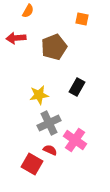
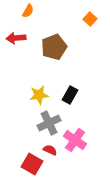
orange square: moved 8 px right; rotated 32 degrees clockwise
black rectangle: moved 7 px left, 8 px down
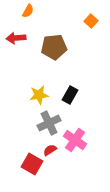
orange square: moved 1 px right, 2 px down
brown pentagon: rotated 15 degrees clockwise
red semicircle: rotated 56 degrees counterclockwise
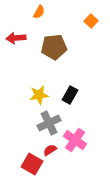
orange semicircle: moved 11 px right, 1 px down
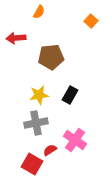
brown pentagon: moved 3 px left, 10 px down
gray cross: moved 13 px left; rotated 15 degrees clockwise
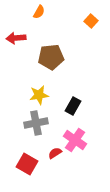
black rectangle: moved 3 px right, 11 px down
red semicircle: moved 5 px right, 3 px down
red square: moved 5 px left
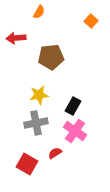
pink cross: moved 9 px up
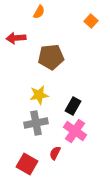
red semicircle: rotated 32 degrees counterclockwise
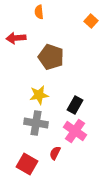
orange semicircle: rotated 144 degrees clockwise
brown pentagon: rotated 25 degrees clockwise
black rectangle: moved 2 px right, 1 px up
gray cross: rotated 20 degrees clockwise
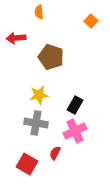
pink cross: rotated 30 degrees clockwise
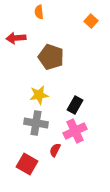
red semicircle: moved 3 px up
